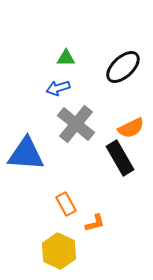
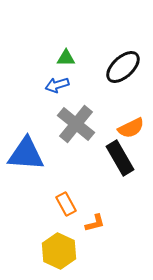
blue arrow: moved 1 px left, 3 px up
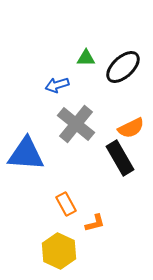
green triangle: moved 20 px right
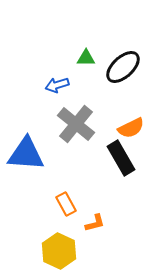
black rectangle: moved 1 px right
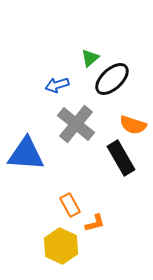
green triangle: moved 4 px right; rotated 42 degrees counterclockwise
black ellipse: moved 11 px left, 12 px down
orange semicircle: moved 2 px right, 3 px up; rotated 44 degrees clockwise
orange rectangle: moved 4 px right, 1 px down
yellow hexagon: moved 2 px right, 5 px up
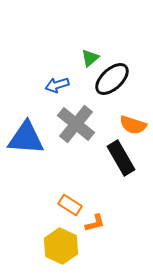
blue triangle: moved 16 px up
orange rectangle: rotated 30 degrees counterclockwise
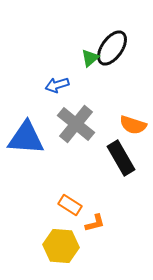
black ellipse: moved 31 px up; rotated 12 degrees counterclockwise
yellow hexagon: rotated 20 degrees counterclockwise
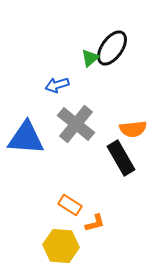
orange semicircle: moved 4 px down; rotated 24 degrees counterclockwise
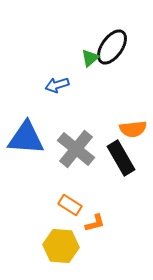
black ellipse: moved 1 px up
gray cross: moved 25 px down
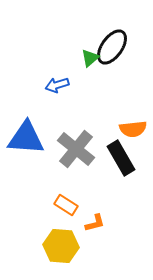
orange rectangle: moved 4 px left
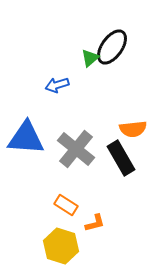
yellow hexagon: rotated 12 degrees clockwise
